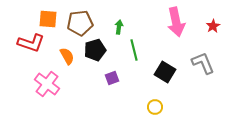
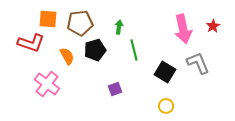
pink arrow: moved 7 px right, 7 px down
gray L-shape: moved 5 px left
purple square: moved 3 px right, 11 px down
yellow circle: moved 11 px right, 1 px up
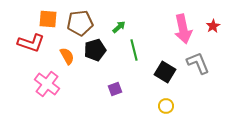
green arrow: rotated 40 degrees clockwise
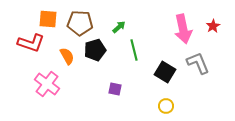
brown pentagon: rotated 10 degrees clockwise
purple square: rotated 32 degrees clockwise
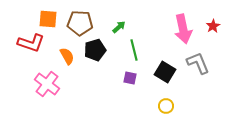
purple square: moved 15 px right, 11 px up
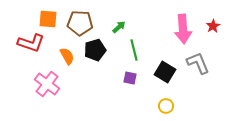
pink arrow: rotated 8 degrees clockwise
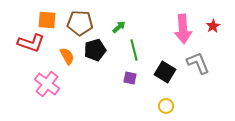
orange square: moved 1 px left, 1 px down
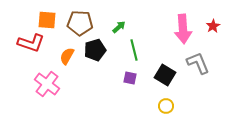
orange semicircle: rotated 120 degrees counterclockwise
black square: moved 3 px down
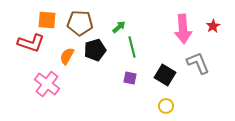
green line: moved 2 px left, 3 px up
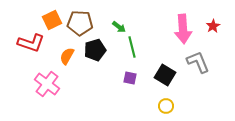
orange square: moved 5 px right; rotated 30 degrees counterclockwise
green arrow: rotated 80 degrees clockwise
gray L-shape: moved 1 px up
